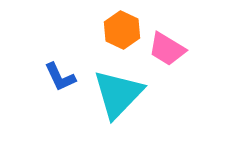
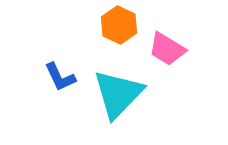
orange hexagon: moved 3 px left, 5 px up
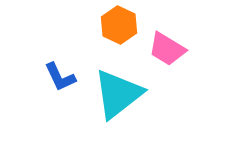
cyan triangle: rotated 8 degrees clockwise
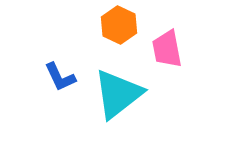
pink trapezoid: rotated 48 degrees clockwise
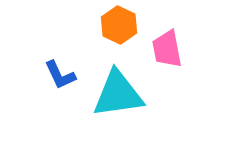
blue L-shape: moved 2 px up
cyan triangle: rotated 30 degrees clockwise
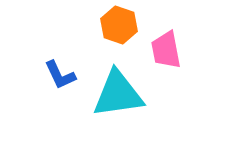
orange hexagon: rotated 6 degrees counterclockwise
pink trapezoid: moved 1 px left, 1 px down
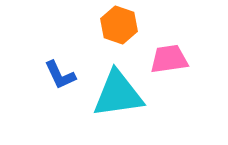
pink trapezoid: moved 3 px right, 9 px down; rotated 93 degrees clockwise
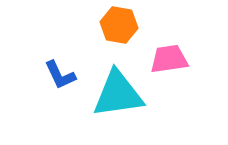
orange hexagon: rotated 9 degrees counterclockwise
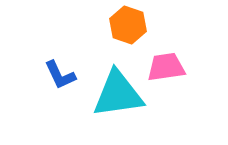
orange hexagon: moved 9 px right; rotated 9 degrees clockwise
pink trapezoid: moved 3 px left, 8 px down
